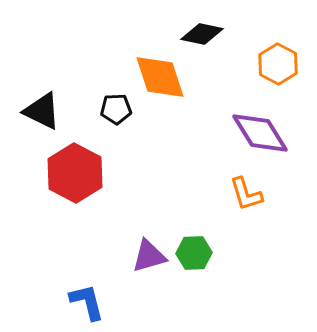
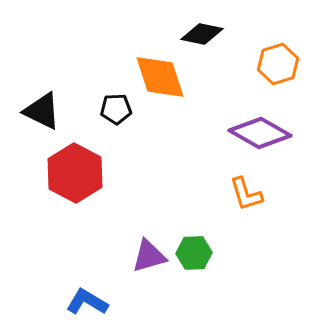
orange hexagon: rotated 15 degrees clockwise
purple diamond: rotated 28 degrees counterclockwise
blue L-shape: rotated 45 degrees counterclockwise
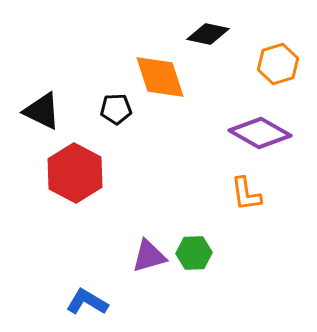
black diamond: moved 6 px right
orange L-shape: rotated 9 degrees clockwise
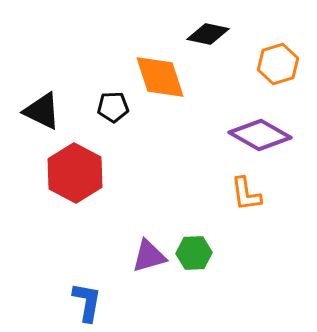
black pentagon: moved 3 px left, 2 px up
purple diamond: moved 2 px down
blue L-shape: rotated 69 degrees clockwise
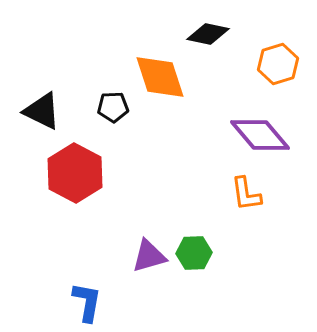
purple diamond: rotated 20 degrees clockwise
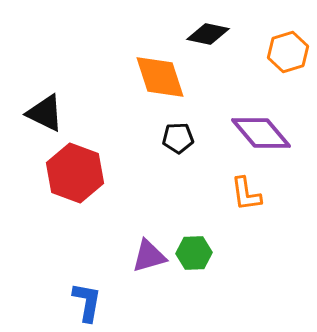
orange hexagon: moved 10 px right, 12 px up
black pentagon: moved 65 px right, 31 px down
black triangle: moved 3 px right, 2 px down
purple diamond: moved 1 px right, 2 px up
red hexagon: rotated 8 degrees counterclockwise
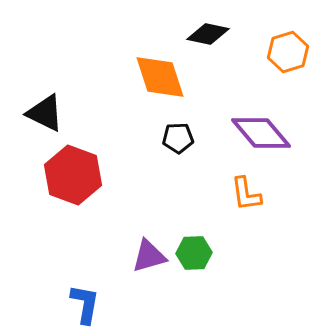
red hexagon: moved 2 px left, 2 px down
blue L-shape: moved 2 px left, 2 px down
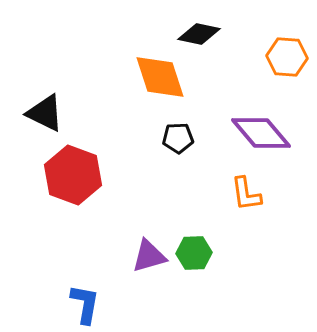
black diamond: moved 9 px left
orange hexagon: moved 1 px left, 5 px down; rotated 21 degrees clockwise
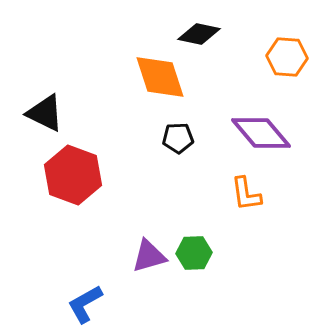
blue L-shape: rotated 129 degrees counterclockwise
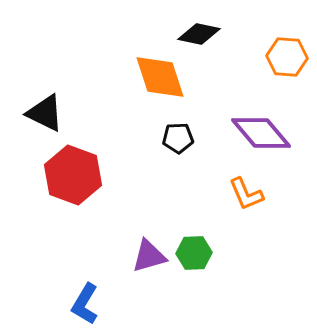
orange L-shape: rotated 15 degrees counterclockwise
blue L-shape: rotated 30 degrees counterclockwise
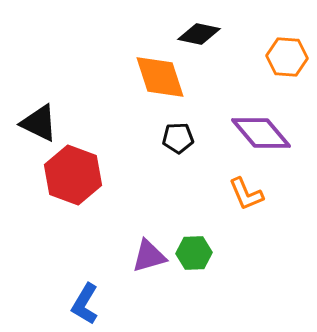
black triangle: moved 6 px left, 10 px down
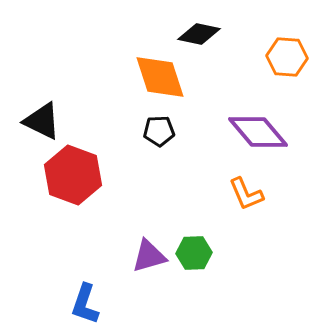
black triangle: moved 3 px right, 2 px up
purple diamond: moved 3 px left, 1 px up
black pentagon: moved 19 px left, 7 px up
blue L-shape: rotated 12 degrees counterclockwise
